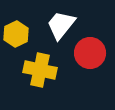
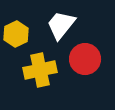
red circle: moved 5 px left, 6 px down
yellow cross: rotated 24 degrees counterclockwise
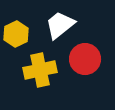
white trapezoid: moved 1 px left; rotated 12 degrees clockwise
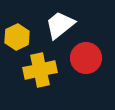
yellow hexagon: moved 1 px right, 3 px down
red circle: moved 1 px right, 1 px up
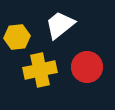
yellow hexagon: rotated 20 degrees clockwise
red circle: moved 1 px right, 9 px down
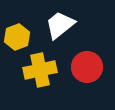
yellow hexagon: rotated 15 degrees counterclockwise
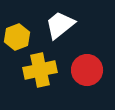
red circle: moved 3 px down
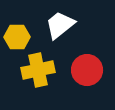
yellow hexagon: rotated 20 degrees clockwise
yellow cross: moved 2 px left
